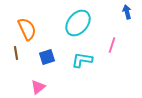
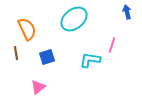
cyan ellipse: moved 4 px left, 4 px up; rotated 12 degrees clockwise
cyan L-shape: moved 8 px right
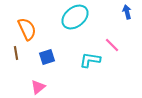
cyan ellipse: moved 1 px right, 2 px up
pink line: rotated 63 degrees counterclockwise
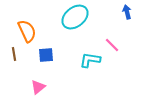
orange semicircle: moved 2 px down
brown line: moved 2 px left, 1 px down
blue square: moved 1 px left, 2 px up; rotated 14 degrees clockwise
